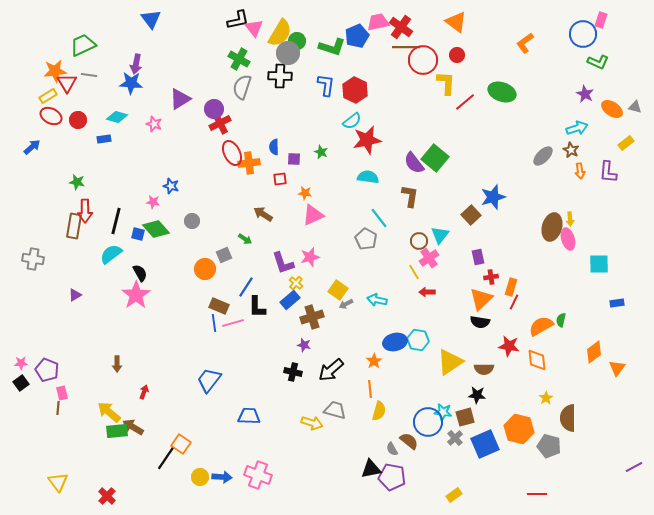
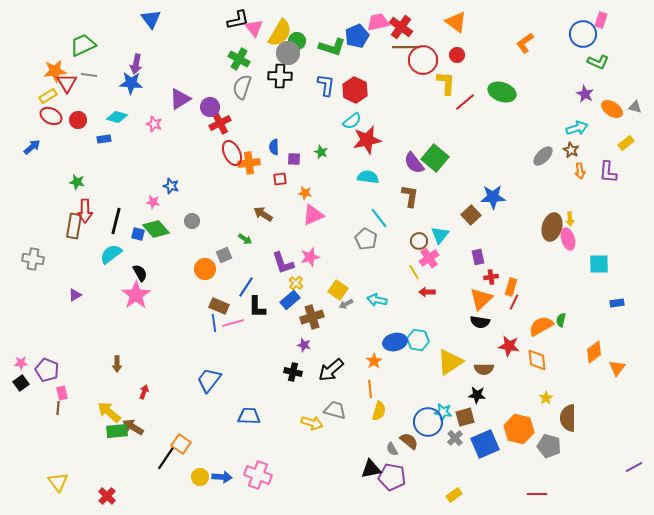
purple circle at (214, 109): moved 4 px left, 2 px up
blue star at (493, 197): rotated 15 degrees clockwise
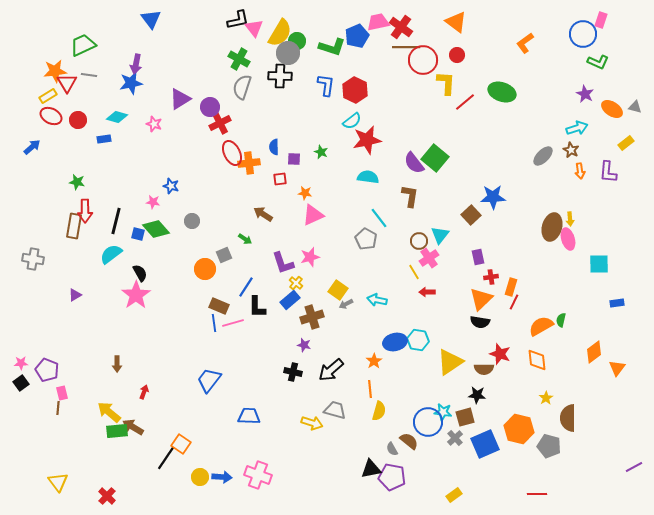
blue star at (131, 83): rotated 15 degrees counterclockwise
red star at (509, 346): moved 9 px left, 8 px down; rotated 10 degrees clockwise
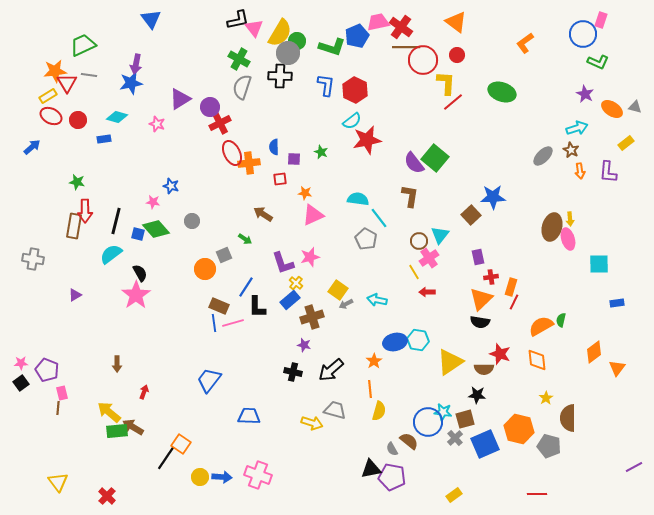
red line at (465, 102): moved 12 px left
pink star at (154, 124): moved 3 px right
cyan semicircle at (368, 177): moved 10 px left, 22 px down
brown square at (465, 417): moved 2 px down
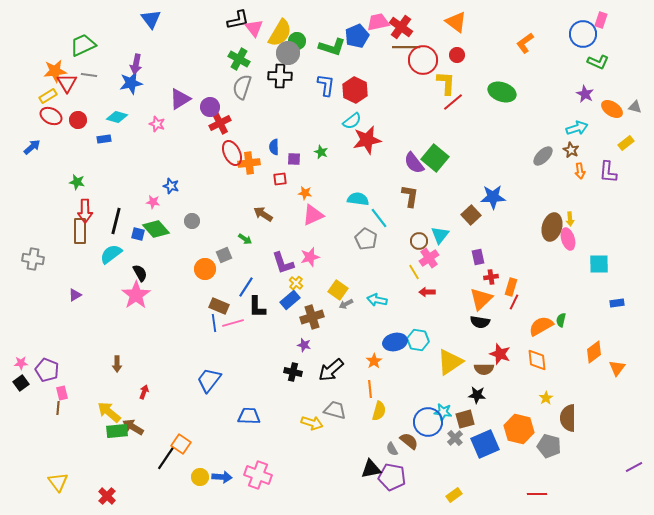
brown rectangle at (74, 226): moved 6 px right, 5 px down; rotated 10 degrees counterclockwise
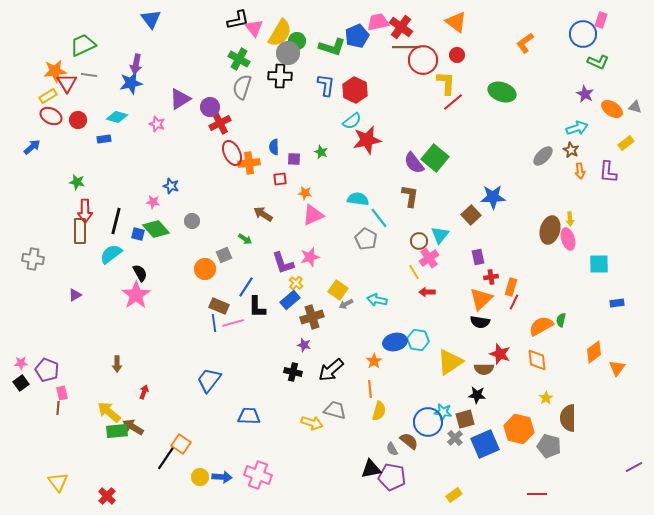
brown ellipse at (552, 227): moved 2 px left, 3 px down
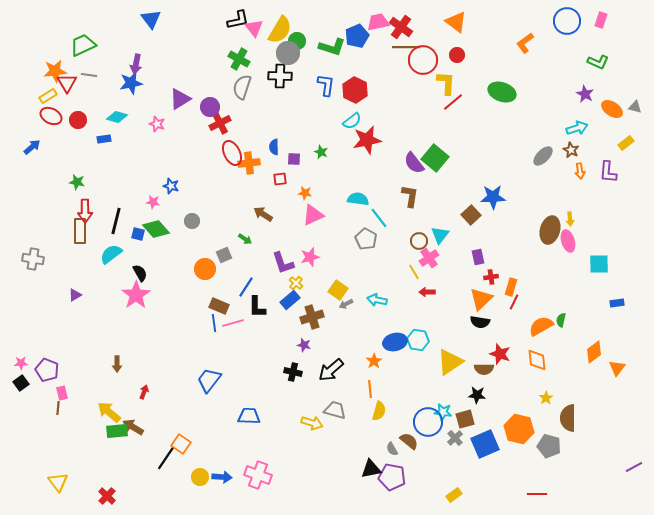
yellow semicircle at (280, 33): moved 3 px up
blue circle at (583, 34): moved 16 px left, 13 px up
pink ellipse at (568, 239): moved 2 px down
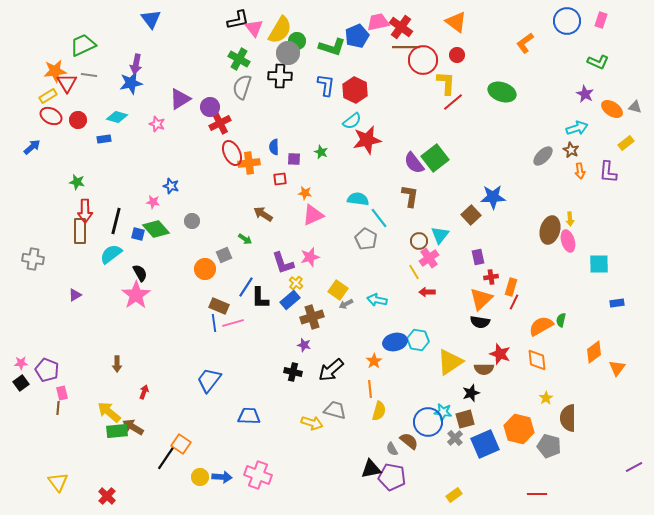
green square at (435, 158): rotated 12 degrees clockwise
black L-shape at (257, 307): moved 3 px right, 9 px up
black star at (477, 395): moved 6 px left, 2 px up; rotated 24 degrees counterclockwise
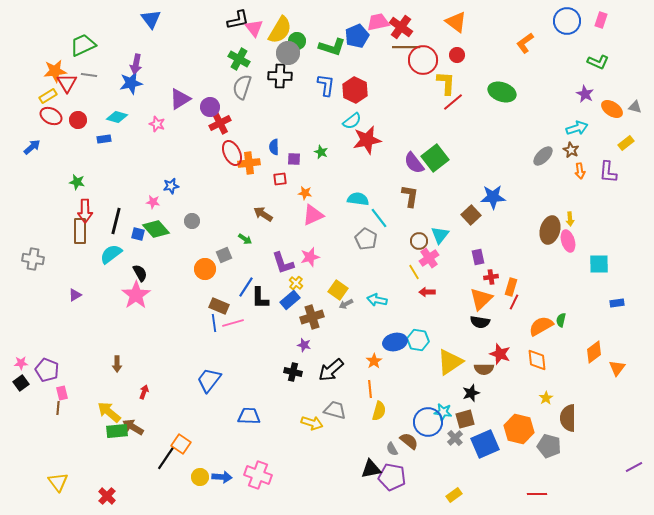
blue star at (171, 186): rotated 28 degrees counterclockwise
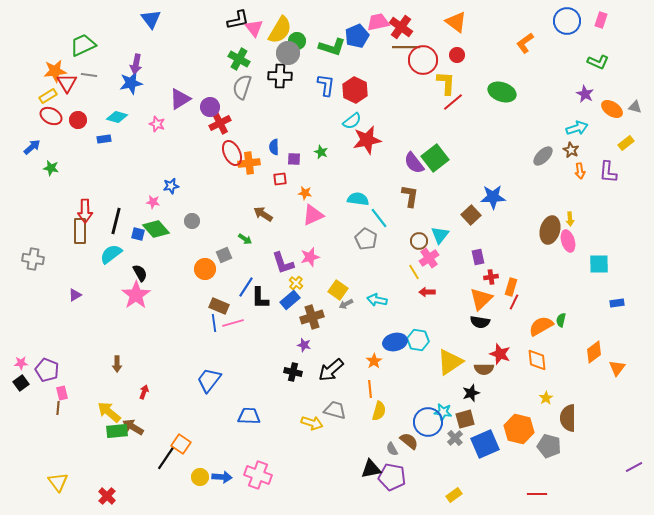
green star at (77, 182): moved 26 px left, 14 px up
